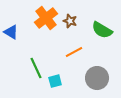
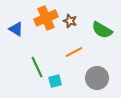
orange cross: rotated 15 degrees clockwise
blue triangle: moved 5 px right, 3 px up
green line: moved 1 px right, 1 px up
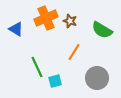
orange line: rotated 30 degrees counterclockwise
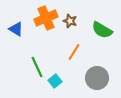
cyan square: rotated 24 degrees counterclockwise
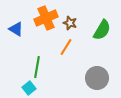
brown star: moved 2 px down
green semicircle: rotated 90 degrees counterclockwise
orange line: moved 8 px left, 5 px up
green line: rotated 35 degrees clockwise
cyan square: moved 26 px left, 7 px down
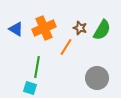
orange cross: moved 2 px left, 10 px down
brown star: moved 10 px right, 5 px down
cyan square: moved 1 px right; rotated 32 degrees counterclockwise
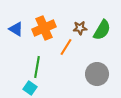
brown star: rotated 24 degrees counterclockwise
gray circle: moved 4 px up
cyan square: rotated 16 degrees clockwise
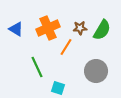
orange cross: moved 4 px right
green line: rotated 35 degrees counterclockwise
gray circle: moved 1 px left, 3 px up
cyan square: moved 28 px right; rotated 16 degrees counterclockwise
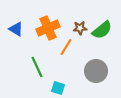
green semicircle: rotated 20 degrees clockwise
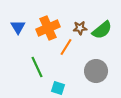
blue triangle: moved 2 px right, 2 px up; rotated 28 degrees clockwise
